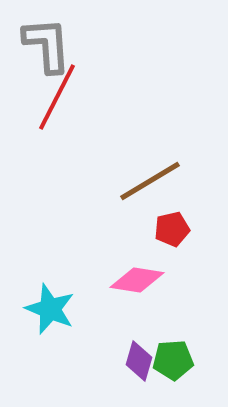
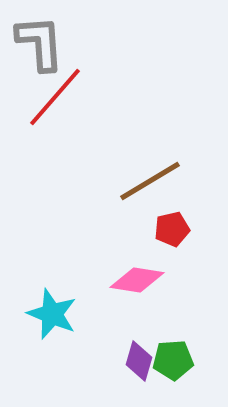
gray L-shape: moved 7 px left, 2 px up
red line: moved 2 px left; rotated 14 degrees clockwise
cyan star: moved 2 px right, 5 px down
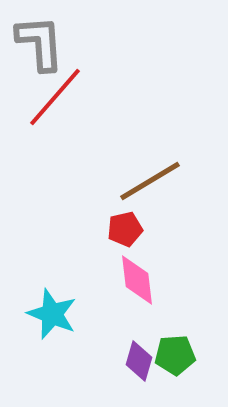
red pentagon: moved 47 px left
pink diamond: rotated 74 degrees clockwise
green pentagon: moved 2 px right, 5 px up
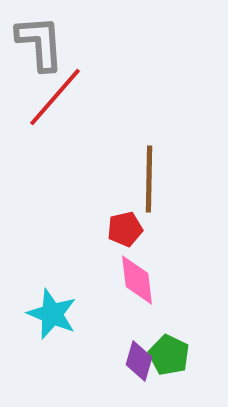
brown line: moved 1 px left, 2 px up; rotated 58 degrees counterclockwise
green pentagon: moved 6 px left; rotated 30 degrees clockwise
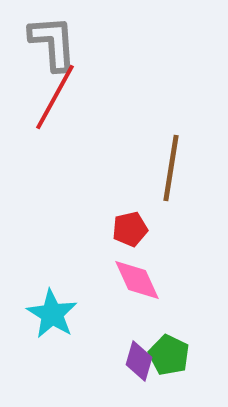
gray L-shape: moved 13 px right
red line: rotated 12 degrees counterclockwise
brown line: moved 22 px right, 11 px up; rotated 8 degrees clockwise
red pentagon: moved 5 px right
pink diamond: rotated 18 degrees counterclockwise
cyan star: rotated 9 degrees clockwise
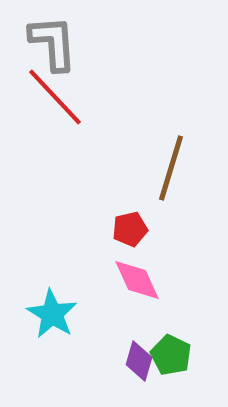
red line: rotated 72 degrees counterclockwise
brown line: rotated 8 degrees clockwise
green pentagon: moved 2 px right
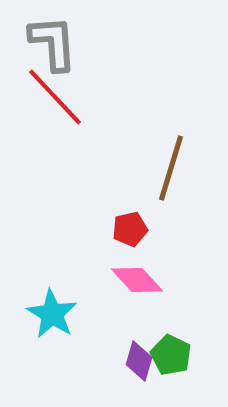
pink diamond: rotated 18 degrees counterclockwise
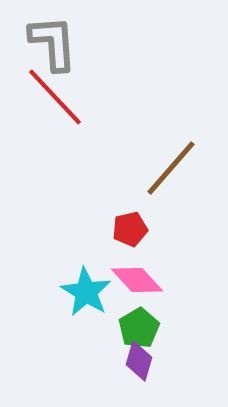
brown line: rotated 24 degrees clockwise
cyan star: moved 34 px right, 22 px up
green pentagon: moved 32 px left, 27 px up; rotated 15 degrees clockwise
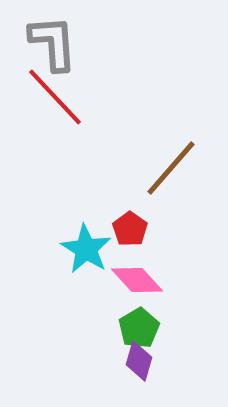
red pentagon: rotated 24 degrees counterclockwise
cyan star: moved 43 px up
